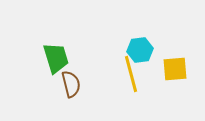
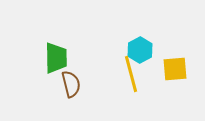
cyan hexagon: rotated 20 degrees counterclockwise
green trapezoid: rotated 16 degrees clockwise
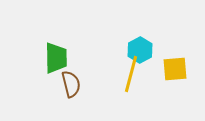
yellow line: rotated 30 degrees clockwise
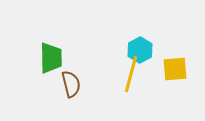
green trapezoid: moved 5 px left
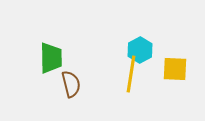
yellow square: rotated 8 degrees clockwise
yellow line: rotated 6 degrees counterclockwise
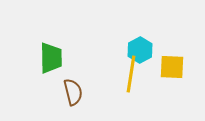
yellow square: moved 3 px left, 2 px up
brown semicircle: moved 2 px right, 8 px down
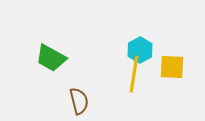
green trapezoid: rotated 120 degrees clockwise
yellow line: moved 3 px right
brown semicircle: moved 6 px right, 9 px down
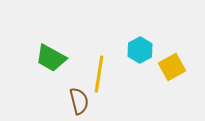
yellow square: rotated 32 degrees counterclockwise
yellow line: moved 35 px left
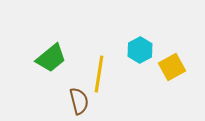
green trapezoid: rotated 68 degrees counterclockwise
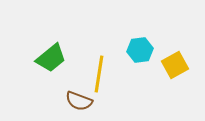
cyan hexagon: rotated 20 degrees clockwise
yellow square: moved 3 px right, 2 px up
brown semicircle: rotated 124 degrees clockwise
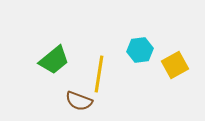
green trapezoid: moved 3 px right, 2 px down
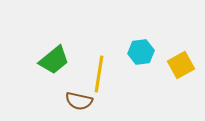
cyan hexagon: moved 1 px right, 2 px down
yellow square: moved 6 px right
brown semicircle: rotated 8 degrees counterclockwise
